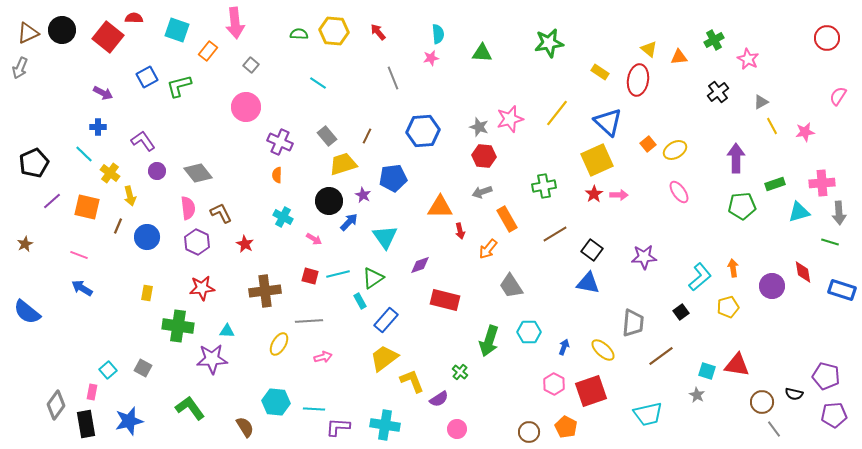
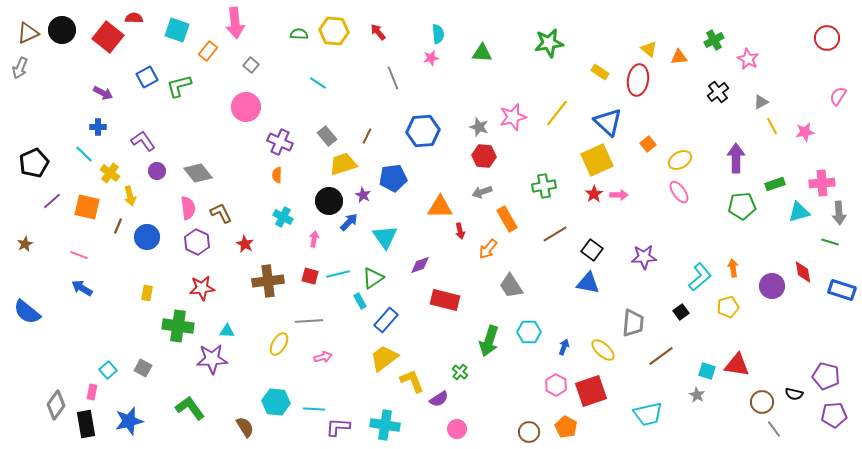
pink star at (510, 119): moved 3 px right, 2 px up
yellow ellipse at (675, 150): moved 5 px right, 10 px down
pink arrow at (314, 239): rotated 112 degrees counterclockwise
brown cross at (265, 291): moved 3 px right, 10 px up
pink hexagon at (554, 384): moved 2 px right, 1 px down
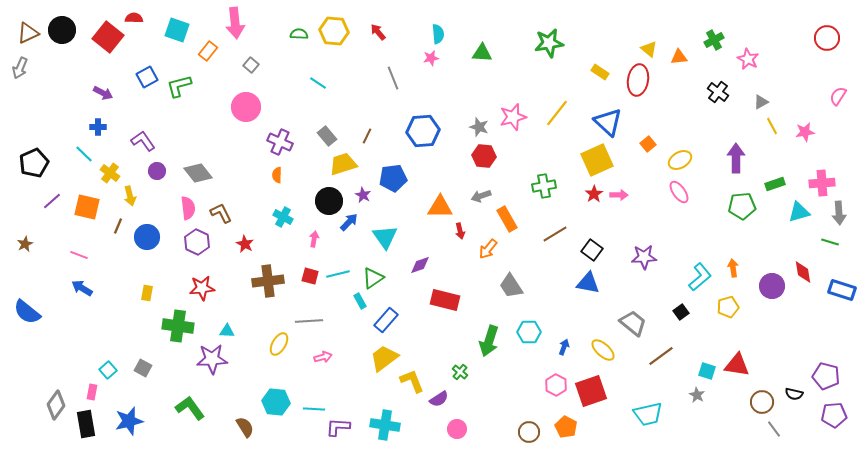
black cross at (718, 92): rotated 15 degrees counterclockwise
gray arrow at (482, 192): moved 1 px left, 4 px down
gray trapezoid at (633, 323): rotated 56 degrees counterclockwise
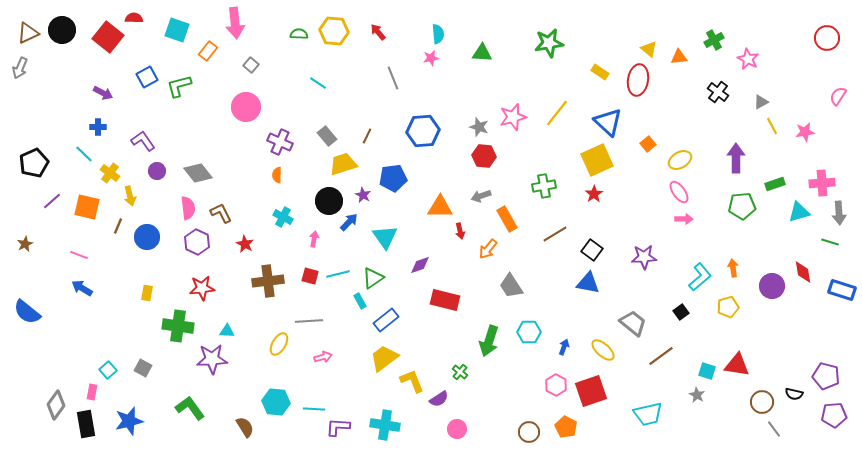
pink arrow at (619, 195): moved 65 px right, 24 px down
blue rectangle at (386, 320): rotated 10 degrees clockwise
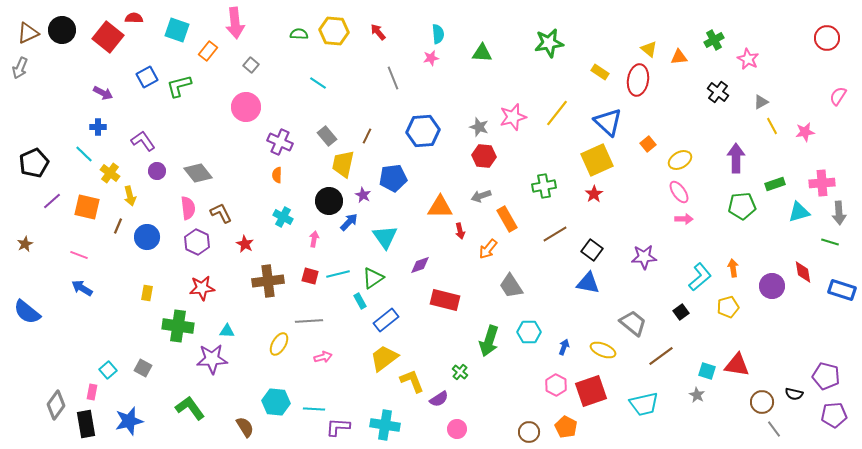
yellow trapezoid at (343, 164): rotated 60 degrees counterclockwise
yellow ellipse at (603, 350): rotated 20 degrees counterclockwise
cyan trapezoid at (648, 414): moved 4 px left, 10 px up
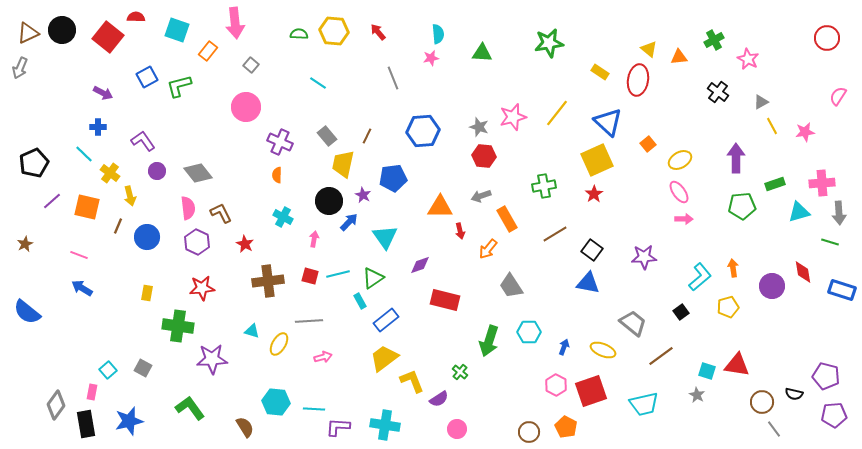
red semicircle at (134, 18): moved 2 px right, 1 px up
cyan triangle at (227, 331): moved 25 px right; rotated 14 degrees clockwise
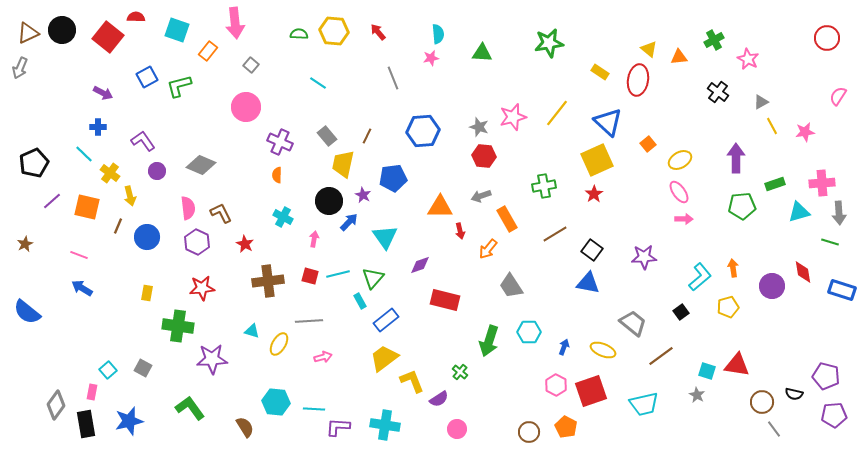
gray diamond at (198, 173): moved 3 px right, 8 px up; rotated 28 degrees counterclockwise
green triangle at (373, 278): rotated 15 degrees counterclockwise
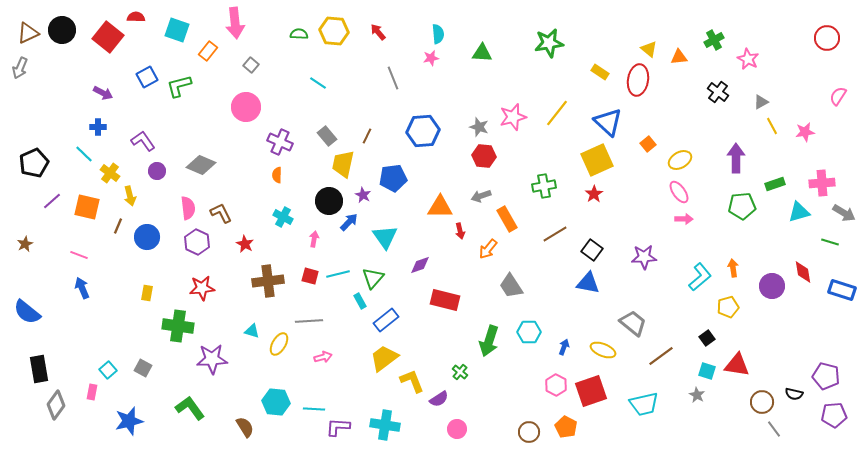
gray arrow at (839, 213): moved 5 px right; rotated 55 degrees counterclockwise
blue arrow at (82, 288): rotated 35 degrees clockwise
black square at (681, 312): moved 26 px right, 26 px down
black rectangle at (86, 424): moved 47 px left, 55 px up
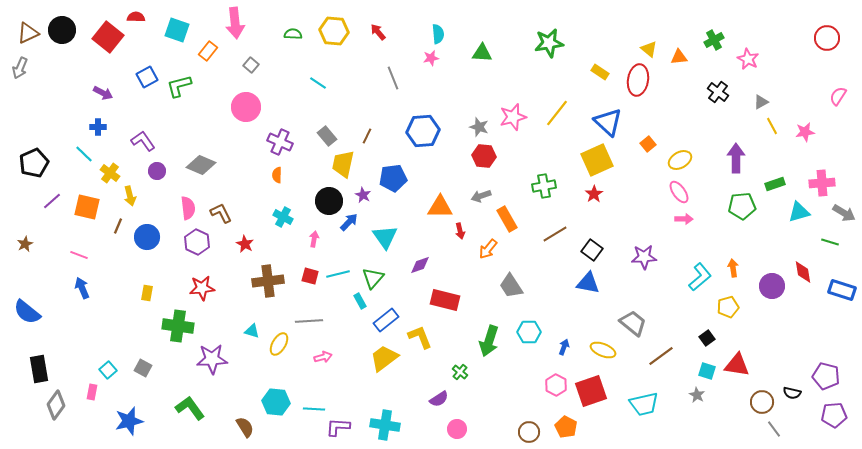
green semicircle at (299, 34): moved 6 px left
yellow L-shape at (412, 381): moved 8 px right, 44 px up
black semicircle at (794, 394): moved 2 px left, 1 px up
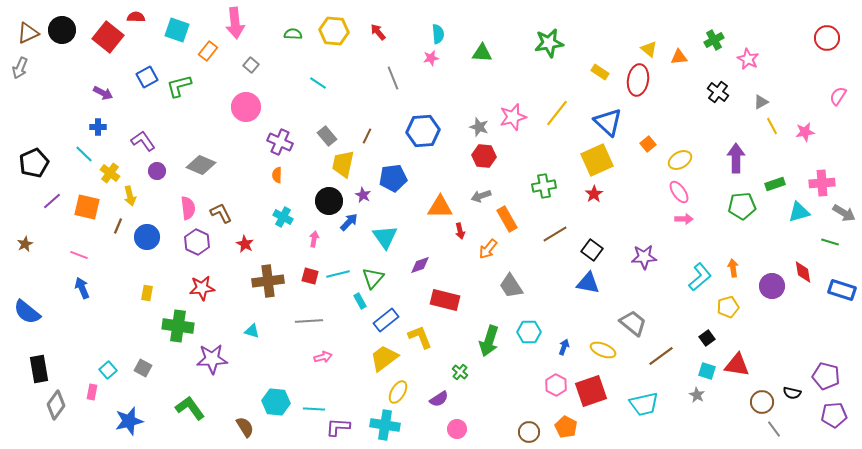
yellow ellipse at (279, 344): moved 119 px right, 48 px down
